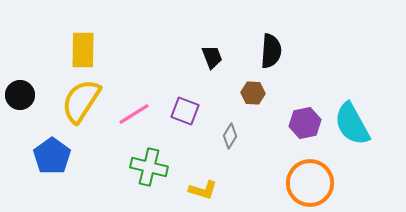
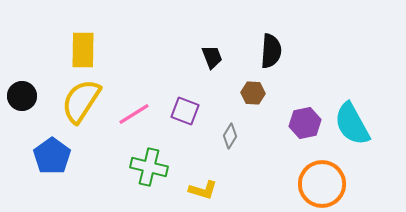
black circle: moved 2 px right, 1 px down
orange circle: moved 12 px right, 1 px down
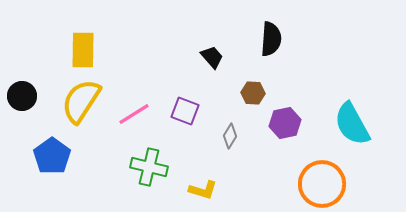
black semicircle: moved 12 px up
black trapezoid: rotated 20 degrees counterclockwise
purple hexagon: moved 20 px left
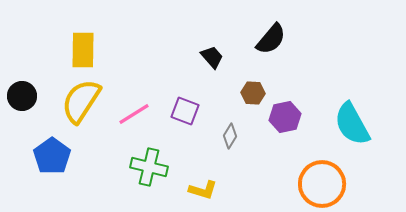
black semicircle: rotated 36 degrees clockwise
purple hexagon: moved 6 px up
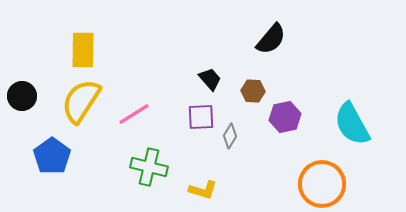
black trapezoid: moved 2 px left, 22 px down
brown hexagon: moved 2 px up
purple square: moved 16 px right, 6 px down; rotated 24 degrees counterclockwise
